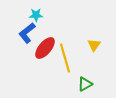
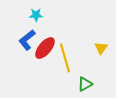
blue L-shape: moved 7 px down
yellow triangle: moved 7 px right, 3 px down
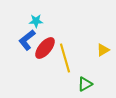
cyan star: moved 6 px down
yellow triangle: moved 2 px right, 2 px down; rotated 24 degrees clockwise
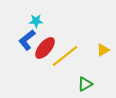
yellow line: moved 2 px up; rotated 68 degrees clockwise
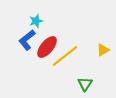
cyan star: rotated 16 degrees counterclockwise
red ellipse: moved 2 px right, 1 px up
green triangle: rotated 28 degrees counterclockwise
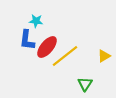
cyan star: rotated 24 degrees clockwise
blue L-shape: rotated 45 degrees counterclockwise
yellow triangle: moved 1 px right, 6 px down
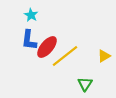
cyan star: moved 5 px left, 6 px up; rotated 24 degrees clockwise
blue L-shape: moved 2 px right
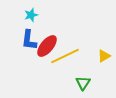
cyan star: rotated 24 degrees clockwise
red ellipse: moved 1 px up
yellow line: rotated 12 degrees clockwise
green triangle: moved 2 px left, 1 px up
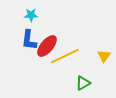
cyan star: rotated 16 degrees clockwise
yellow triangle: rotated 24 degrees counterclockwise
green triangle: rotated 28 degrees clockwise
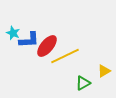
cyan star: moved 18 px left, 18 px down; rotated 24 degrees clockwise
blue L-shape: rotated 100 degrees counterclockwise
yellow triangle: moved 15 px down; rotated 24 degrees clockwise
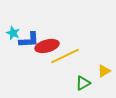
red ellipse: rotated 35 degrees clockwise
